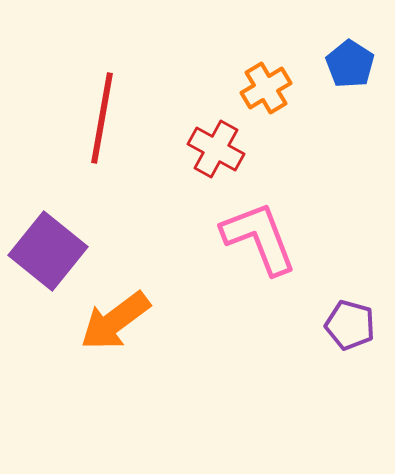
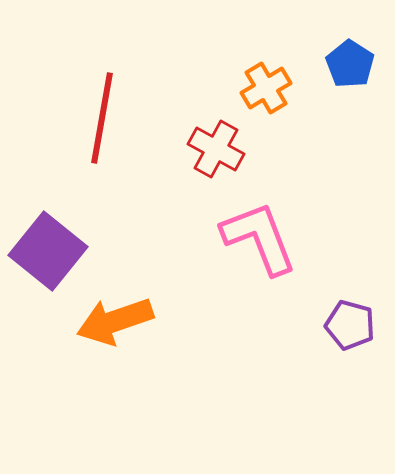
orange arrow: rotated 18 degrees clockwise
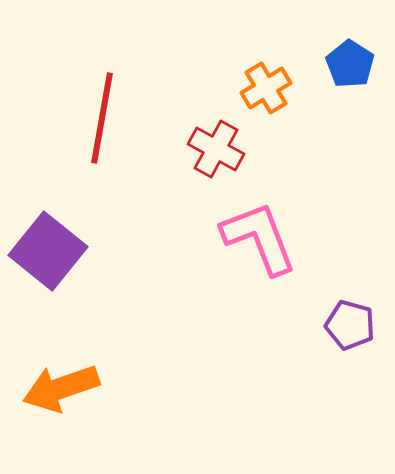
orange arrow: moved 54 px left, 67 px down
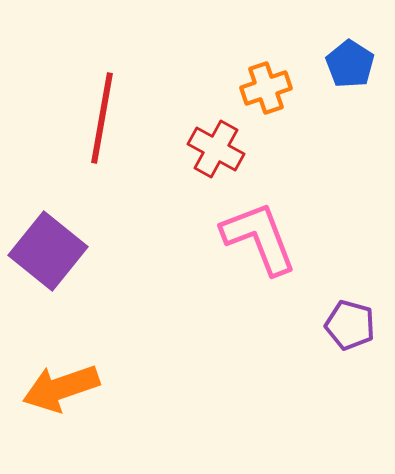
orange cross: rotated 12 degrees clockwise
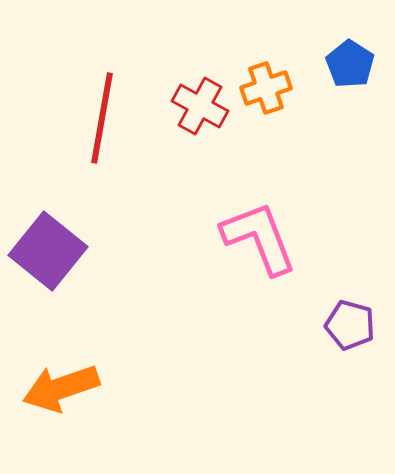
red cross: moved 16 px left, 43 px up
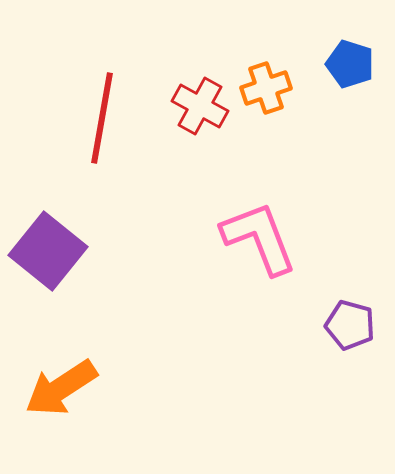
blue pentagon: rotated 15 degrees counterclockwise
orange arrow: rotated 14 degrees counterclockwise
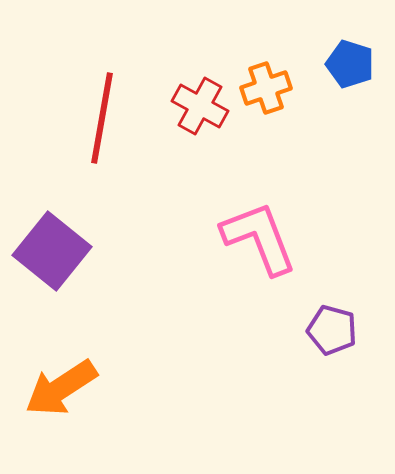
purple square: moved 4 px right
purple pentagon: moved 18 px left, 5 px down
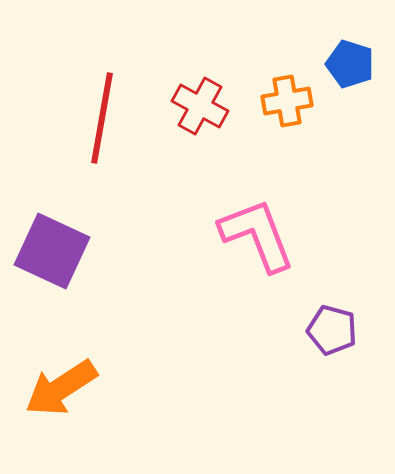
orange cross: moved 21 px right, 13 px down; rotated 9 degrees clockwise
pink L-shape: moved 2 px left, 3 px up
purple square: rotated 14 degrees counterclockwise
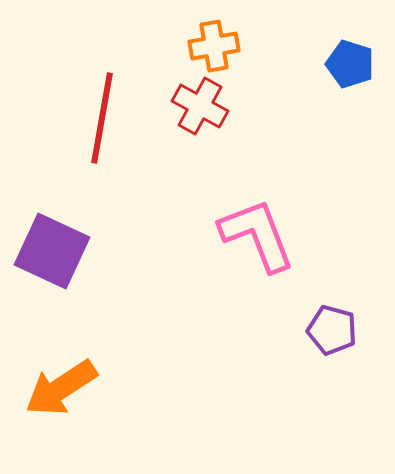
orange cross: moved 73 px left, 55 px up
